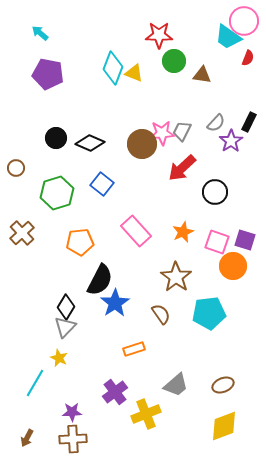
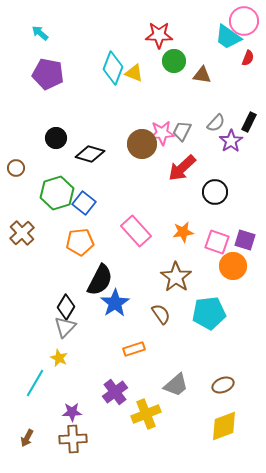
black diamond at (90, 143): moved 11 px down; rotated 8 degrees counterclockwise
blue square at (102, 184): moved 18 px left, 19 px down
orange star at (183, 232): rotated 15 degrees clockwise
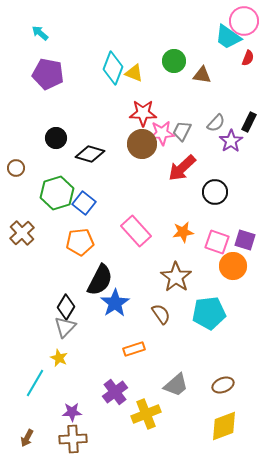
red star at (159, 35): moved 16 px left, 78 px down
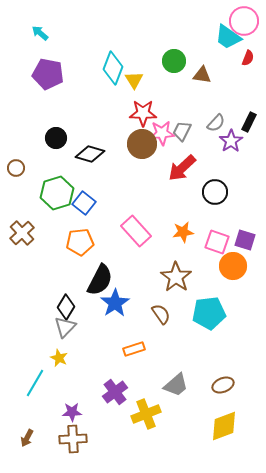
yellow triangle at (134, 73): moved 7 px down; rotated 36 degrees clockwise
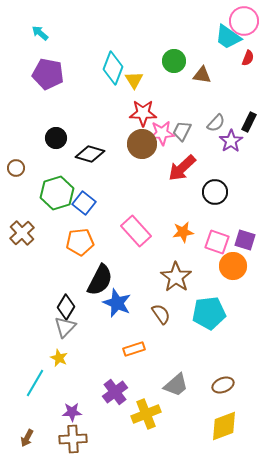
blue star at (115, 303): moved 2 px right; rotated 16 degrees counterclockwise
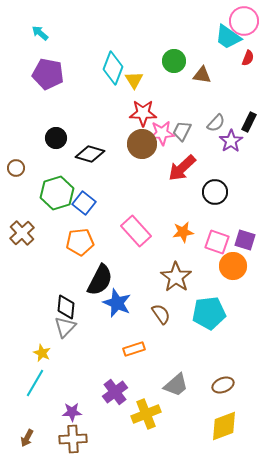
black diamond at (66, 307): rotated 25 degrees counterclockwise
yellow star at (59, 358): moved 17 px left, 5 px up
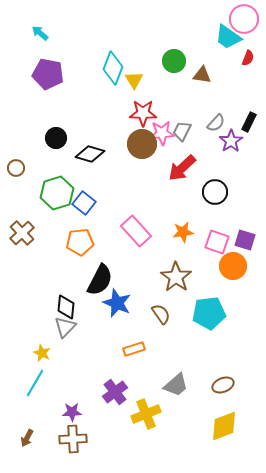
pink circle at (244, 21): moved 2 px up
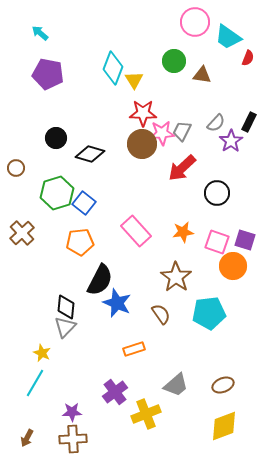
pink circle at (244, 19): moved 49 px left, 3 px down
black circle at (215, 192): moved 2 px right, 1 px down
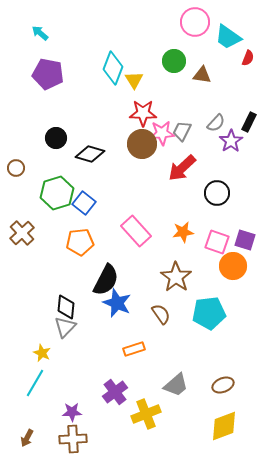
black semicircle at (100, 280): moved 6 px right
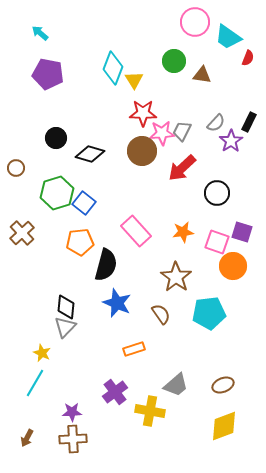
brown circle at (142, 144): moved 7 px down
purple square at (245, 240): moved 3 px left, 8 px up
black semicircle at (106, 280): moved 15 px up; rotated 12 degrees counterclockwise
yellow cross at (146, 414): moved 4 px right, 3 px up; rotated 32 degrees clockwise
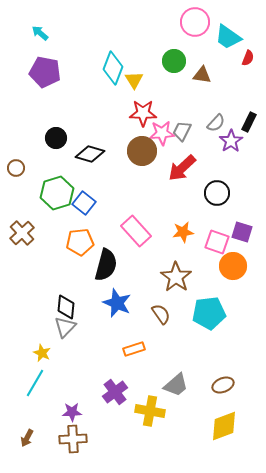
purple pentagon at (48, 74): moved 3 px left, 2 px up
